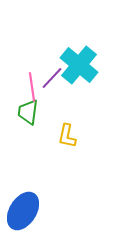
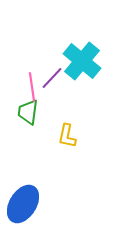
cyan cross: moved 3 px right, 4 px up
blue ellipse: moved 7 px up
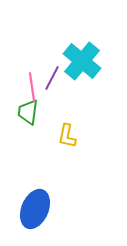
purple line: rotated 15 degrees counterclockwise
blue ellipse: moved 12 px right, 5 px down; rotated 9 degrees counterclockwise
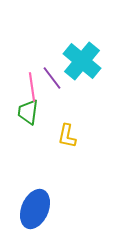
purple line: rotated 65 degrees counterclockwise
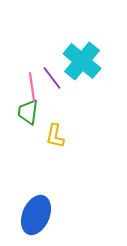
yellow L-shape: moved 12 px left
blue ellipse: moved 1 px right, 6 px down
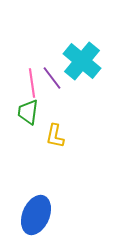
pink line: moved 4 px up
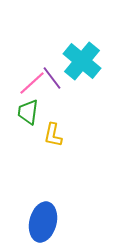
pink line: rotated 56 degrees clockwise
yellow L-shape: moved 2 px left, 1 px up
blue ellipse: moved 7 px right, 7 px down; rotated 9 degrees counterclockwise
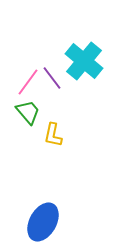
cyan cross: moved 2 px right
pink line: moved 4 px left, 1 px up; rotated 12 degrees counterclockwise
green trapezoid: rotated 132 degrees clockwise
blue ellipse: rotated 15 degrees clockwise
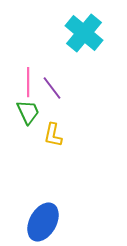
cyan cross: moved 28 px up
purple line: moved 10 px down
pink line: rotated 36 degrees counterclockwise
green trapezoid: rotated 16 degrees clockwise
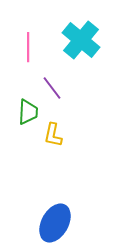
cyan cross: moved 3 px left, 7 px down
pink line: moved 35 px up
green trapezoid: rotated 28 degrees clockwise
blue ellipse: moved 12 px right, 1 px down
